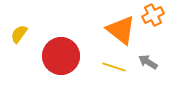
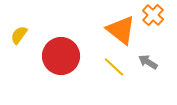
orange cross: rotated 20 degrees counterclockwise
yellow semicircle: moved 1 px down
yellow line: rotated 25 degrees clockwise
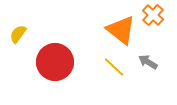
yellow semicircle: moved 1 px left, 1 px up
red circle: moved 6 px left, 6 px down
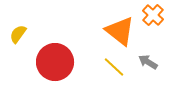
orange triangle: moved 1 px left, 1 px down
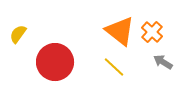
orange cross: moved 1 px left, 17 px down
gray arrow: moved 15 px right
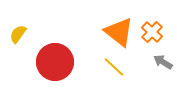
orange triangle: moved 1 px left, 1 px down
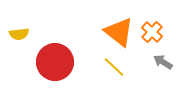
yellow semicircle: moved 1 px right; rotated 132 degrees counterclockwise
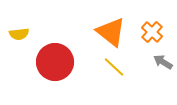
orange triangle: moved 8 px left
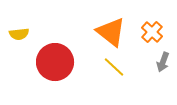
gray arrow: rotated 102 degrees counterclockwise
